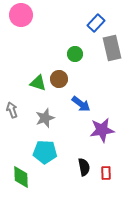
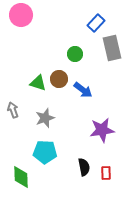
blue arrow: moved 2 px right, 14 px up
gray arrow: moved 1 px right
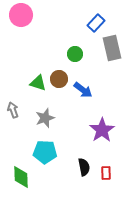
purple star: rotated 25 degrees counterclockwise
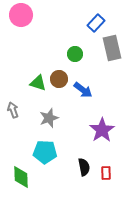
gray star: moved 4 px right
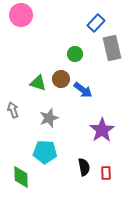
brown circle: moved 2 px right
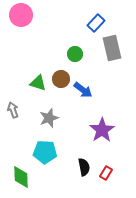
red rectangle: rotated 32 degrees clockwise
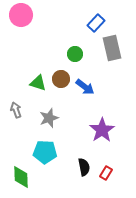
blue arrow: moved 2 px right, 3 px up
gray arrow: moved 3 px right
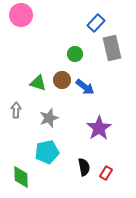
brown circle: moved 1 px right, 1 px down
gray arrow: rotated 21 degrees clockwise
purple star: moved 3 px left, 2 px up
cyan pentagon: moved 2 px right; rotated 15 degrees counterclockwise
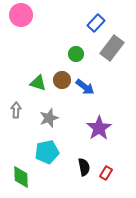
gray rectangle: rotated 50 degrees clockwise
green circle: moved 1 px right
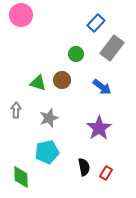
blue arrow: moved 17 px right
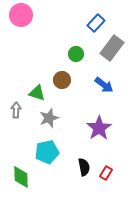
green triangle: moved 1 px left, 10 px down
blue arrow: moved 2 px right, 2 px up
